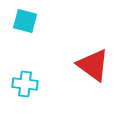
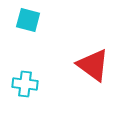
cyan square: moved 3 px right, 1 px up
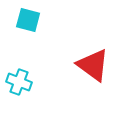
cyan cross: moved 6 px left, 2 px up; rotated 15 degrees clockwise
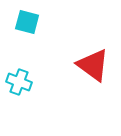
cyan square: moved 1 px left, 2 px down
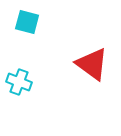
red triangle: moved 1 px left, 1 px up
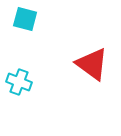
cyan square: moved 2 px left, 3 px up
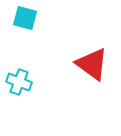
cyan square: moved 1 px up
